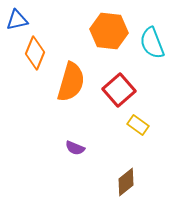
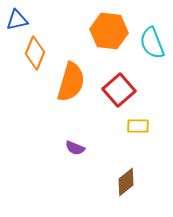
yellow rectangle: moved 1 px down; rotated 35 degrees counterclockwise
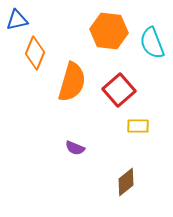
orange semicircle: moved 1 px right
